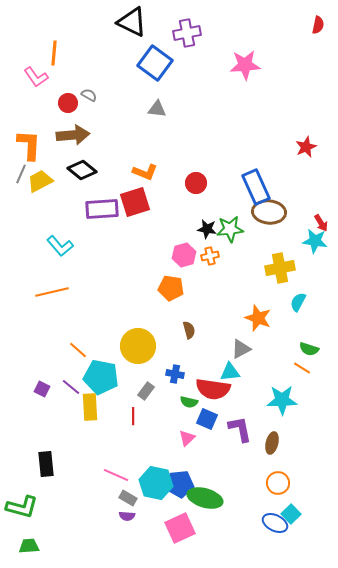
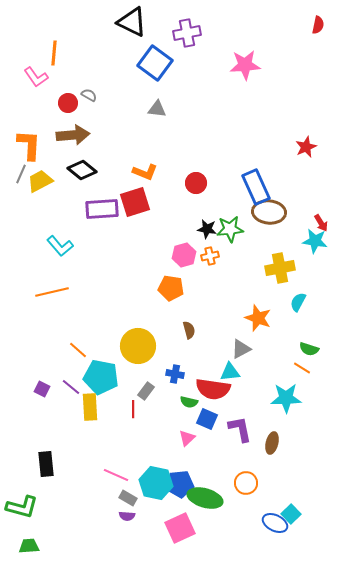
cyan star at (282, 400): moved 4 px right, 2 px up
red line at (133, 416): moved 7 px up
orange circle at (278, 483): moved 32 px left
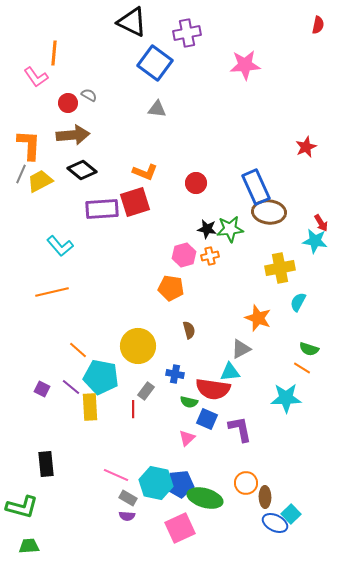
brown ellipse at (272, 443): moved 7 px left, 54 px down; rotated 15 degrees counterclockwise
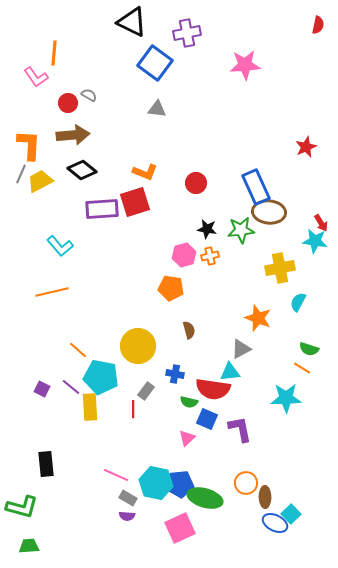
green star at (230, 229): moved 11 px right, 1 px down
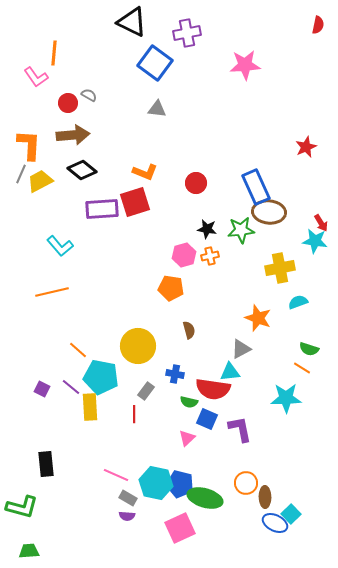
cyan semicircle at (298, 302): rotated 42 degrees clockwise
red line at (133, 409): moved 1 px right, 5 px down
blue pentagon at (180, 484): rotated 20 degrees clockwise
green trapezoid at (29, 546): moved 5 px down
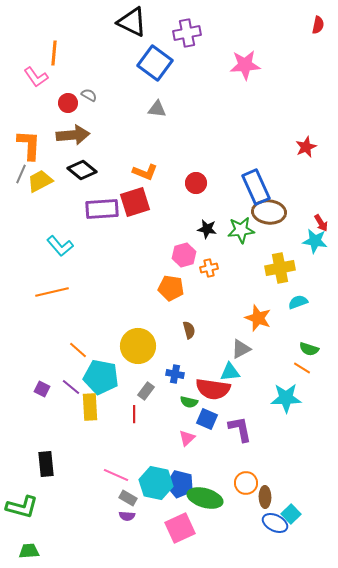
orange cross at (210, 256): moved 1 px left, 12 px down
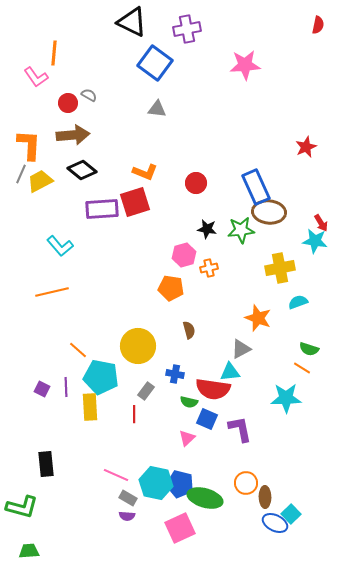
purple cross at (187, 33): moved 4 px up
purple line at (71, 387): moved 5 px left; rotated 48 degrees clockwise
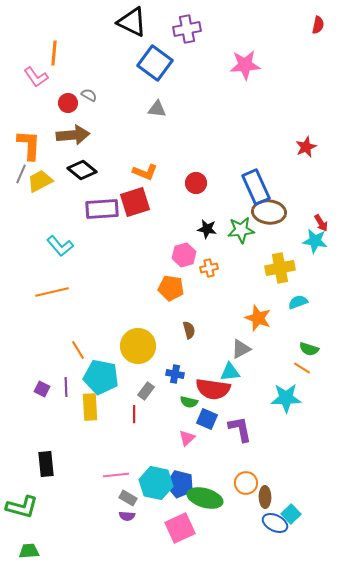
orange line at (78, 350): rotated 18 degrees clockwise
pink line at (116, 475): rotated 30 degrees counterclockwise
